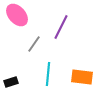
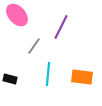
gray line: moved 2 px down
black rectangle: moved 1 px left, 3 px up; rotated 32 degrees clockwise
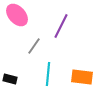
purple line: moved 1 px up
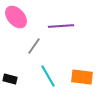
pink ellipse: moved 1 px left, 2 px down
purple line: rotated 60 degrees clockwise
cyan line: moved 2 px down; rotated 35 degrees counterclockwise
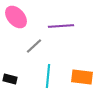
gray line: rotated 12 degrees clockwise
cyan line: rotated 35 degrees clockwise
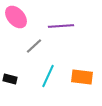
cyan line: rotated 20 degrees clockwise
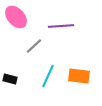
orange rectangle: moved 3 px left, 1 px up
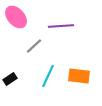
black rectangle: rotated 48 degrees counterclockwise
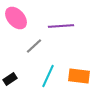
pink ellipse: moved 1 px down
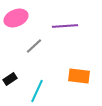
pink ellipse: rotated 70 degrees counterclockwise
purple line: moved 4 px right
cyan line: moved 11 px left, 15 px down
